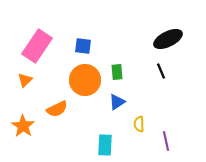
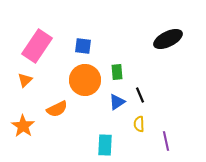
black line: moved 21 px left, 24 px down
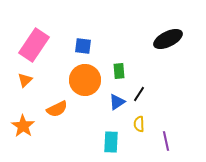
pink rectangle: moved 3 px left, 1 px up
green rectangle: moved 2 px right, 1 px up
black line: moved 1 px left, 1 px up; rotated 56 degrees clockwise
cyan rectangle: moved 6 px right, 3 px up
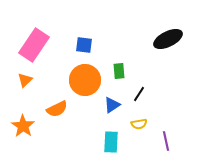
blue square: moved 1 px right, 1 px up
blue triangle: moved 5 px left, 3 px down
yellow semicircle: rotated 98 degrees counterclockwise
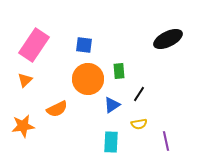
orange circle: moved 3 px right, 1 px up
orange star: rotated 30 degrees clockwise
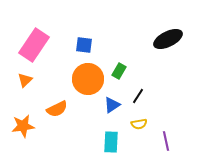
green rectangle: rotated 35 degrees clockwise
black line: moved 1 px left, 2 px down
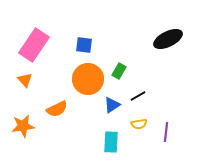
orange triangle: rotated 28 degrees counterclockwise
black line: rotated 28 degrees clockwise
purple line: moved 9 px up; rotated 18 degrees clockwise
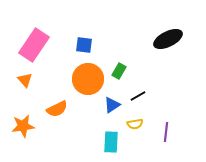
yellow semicircle: moved 4 px left
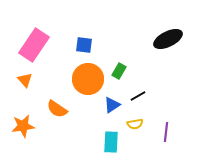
orange semicircle: rotated 60 degrees clockwise
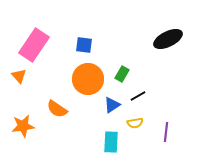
green rectangle: moved 3 px right, 3 px down
orange triangle: moved 6 px left, 4 px up
yellow semicircle: moved 1 px up
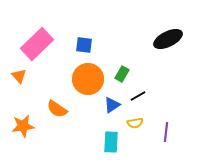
pink rectangle: moved 3 px right, 1 px up; rotated 12 degrees clockwise
